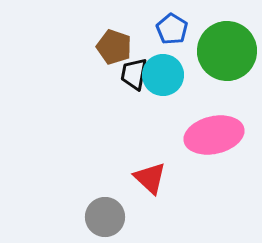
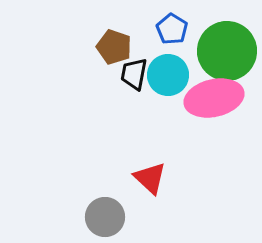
cyan circle: moved 5 px right
pink ellipse: moved 37 px up
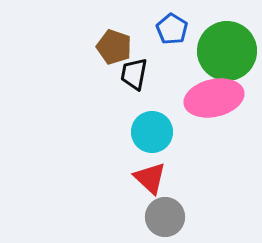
cyan circle: moved 16 px left, 57 px down
gray circle: moved 60 px right
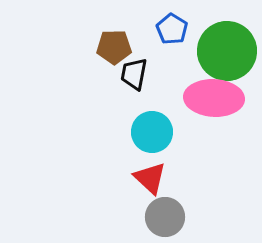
brown pentagon: rotated 20 degrees counterclockwise
pink ellipse: rotated 16 degrees clockwise
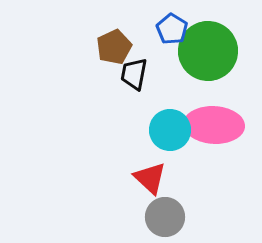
brown pentagon: rotated 24 degrees counterclockwise
green circle: moved 19 px left
pink ellipse: moved 27 px down
cyan circle: moved 18 px right, 2 px up
